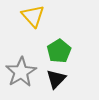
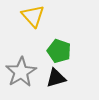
green pentagon: rotated 20 degrees counterclockwise
black triangle: moved 1 px up; rotated 30 degrees clockwise
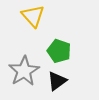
gray star: moved 3 px right, 1 px up
black triangle: moved 1 px right, 3 px down; rotated 20 degrees counterclockwise
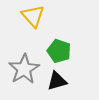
gray star: moved 2 px up
black triangle: rotated 20 degrees clockwise
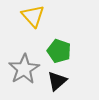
black triangle: rotated 25 degrees counterclockwise
